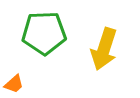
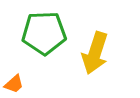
yellow arrow: moved 9 px left, 4 px down
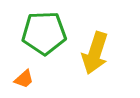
orange trapezoid: moved 10 px right, 5 px up
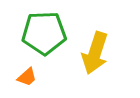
orange trapezoid: moved 3 px right, 2 px up
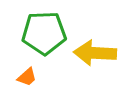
yellow arrow: rotated 75 degrees clockwise
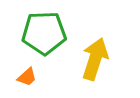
yellow arrow: moved 6 px down; rotated 105 degrees clockwise
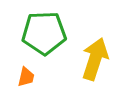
orange trapezoid: moved 1 px left; rotated 35 degrees counterclockwise
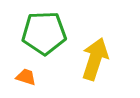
orange trapezoid: rotated 85 degrees counterclockwise
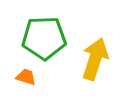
green pentagon: moved 5 px down
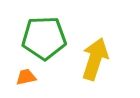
orange trapezoid: rotated 30 degrees counterclockwise
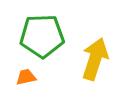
green pentagon: moved 2 px left, 2 px up
